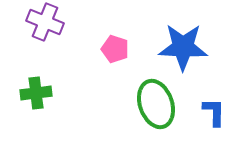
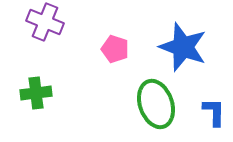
blue star: rotated 18 degrees clockwise
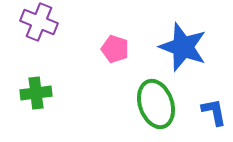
purple cross: moved 6 px left
blue L-shape: rotated 12 degrees counterclockwise
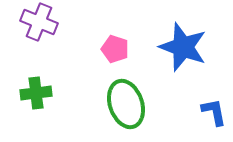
green ellipse: moved 30 px left
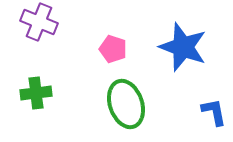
pink pentagon: moved 2 px left
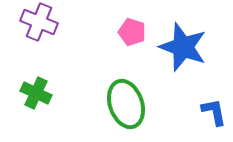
pink pentagon: moved 19 px right, 17 px up
green cross: rotated 32 degrees clockwise
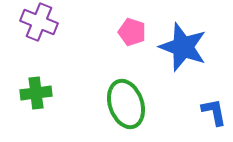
green cross: rotated 32 degrees counterclockwise
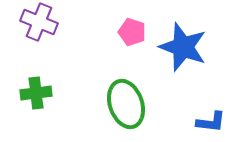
blue L-shape: moved 3 px left, 10 px down; rotated 108 degrees clockwise
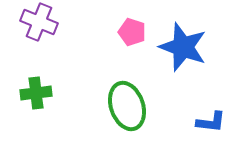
green ellipse: moved 1 px right, 2 px down
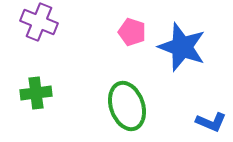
blue star: moved 1 px left
blue L-shape: rotated 16 degrees clockwise
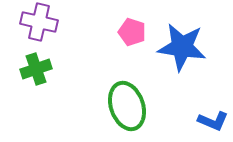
purple cross: rotated 9 degrees counterclockwise
blue star: rotated 12 degrees counterclockwise
green cross: moved 24 px up; rotated 12 degrees counterclockwise
blue L-shape: moved 2 px right, 1 px up
